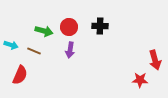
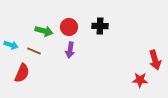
red semicircle: moved 2 px right, 2 px up
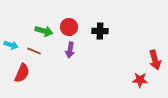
black cross: moved 5 px down
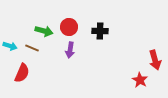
cyan arrow: moved 1 px left, 1 px down
brown line: moved 2 px left, 3 px up
red star: rotated 28 degrees clockwise
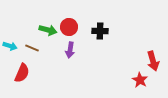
green arrow: moved 4 px right, 1 px up
red arrow: moved 2 px left, 1 px down
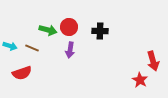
red semicircle: rotated 48 degrees clockwise
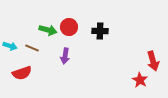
purple arrow: moved 5 px left, 6 px down
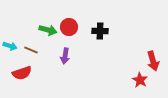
brown line: moved 1 px left, 2 px down
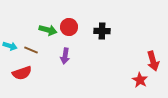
black cross: moved 2 px right
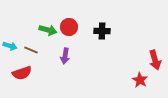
red arrow: moved 2 px right, 1 px up
